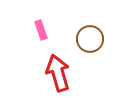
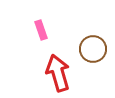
brown circle: moved 3 px right, 10 px down
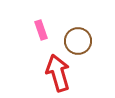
brown circle: moved 15 px left, 8 px up
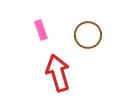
brown circle: moved 10 px right, 6 px up
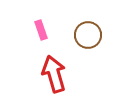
red arrow: moved 4 px left, 1 px down
